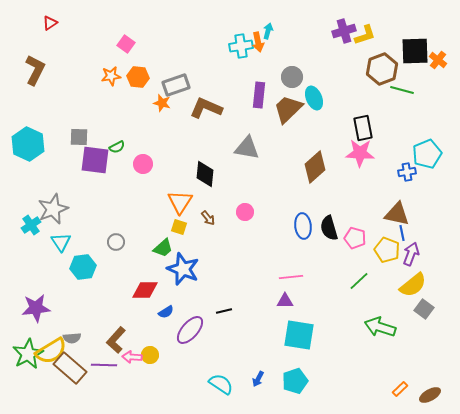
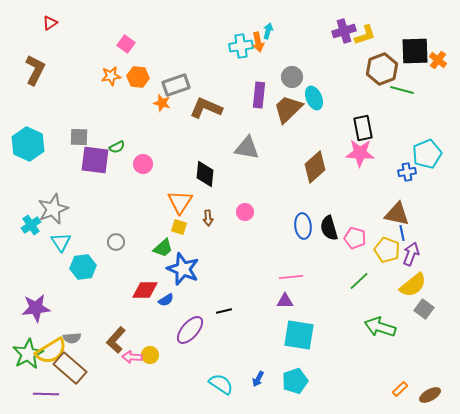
brown arrow at (208, 218): rotated 35 degrees clockwise
blue semicircle at (166, 312): moved 12 px up
purple line at (104, 365): moved 58 px left, 29 px down
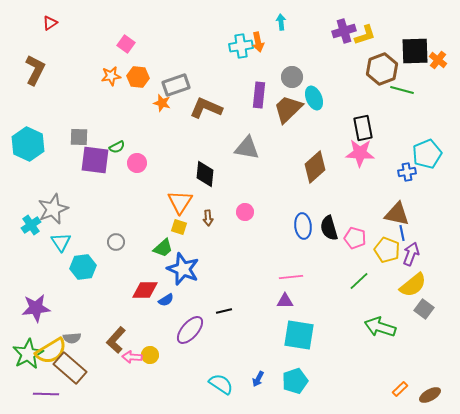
cyan arrow at (268, 31): moved 13 px right, 9 px up; rotated 21 degrees counterclockwise
pink circle at (143, 164): moved 6 px left, 1 px up
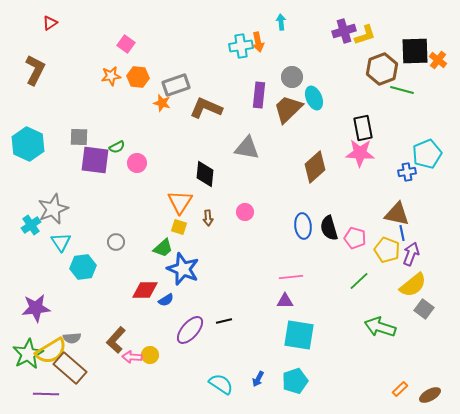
black line at (224, 311): moved 10 px down
